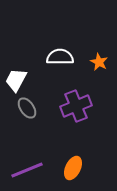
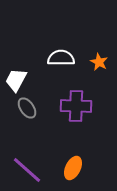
white semicircle: moved 1 px right, 1 px down
purple cross: rotated 24 degrees clockwise
purple line: rotated 64 degrees clockwise
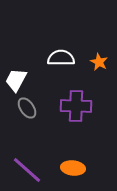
orange ellipse: rotated 70 degrees clockwise
